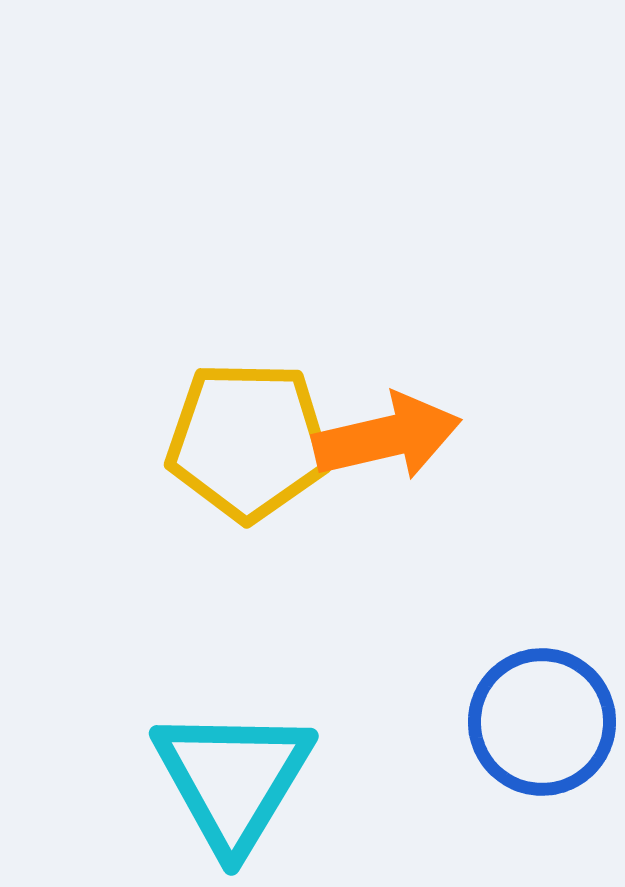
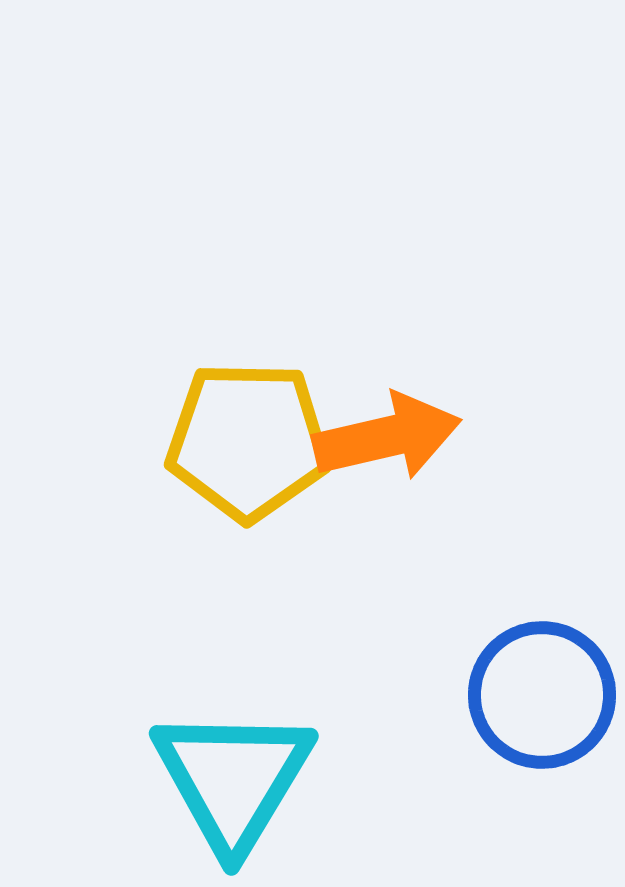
blue circle: moved 27 px up
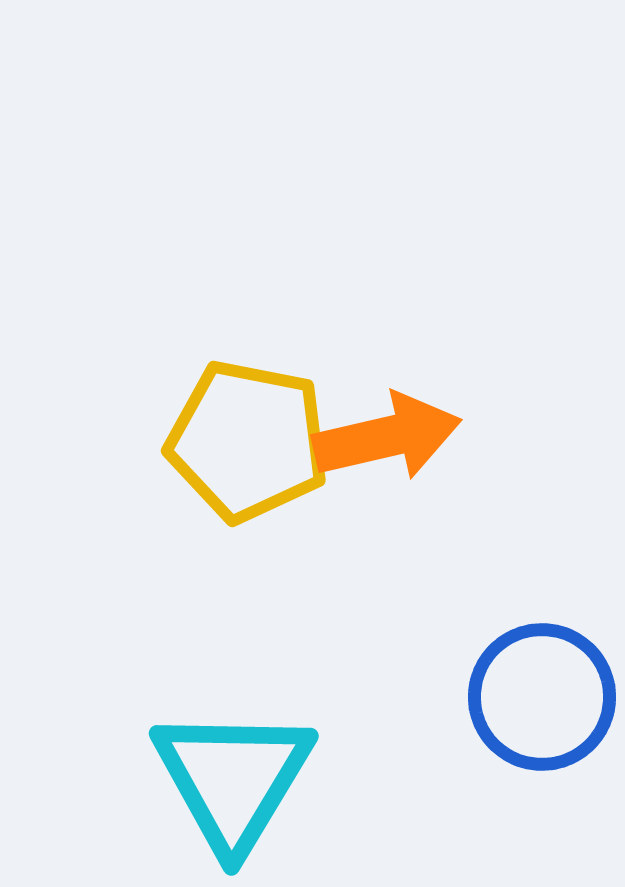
yellow pentagon: rotated 10 degrees clockwise
blue circle: moved 2 px down
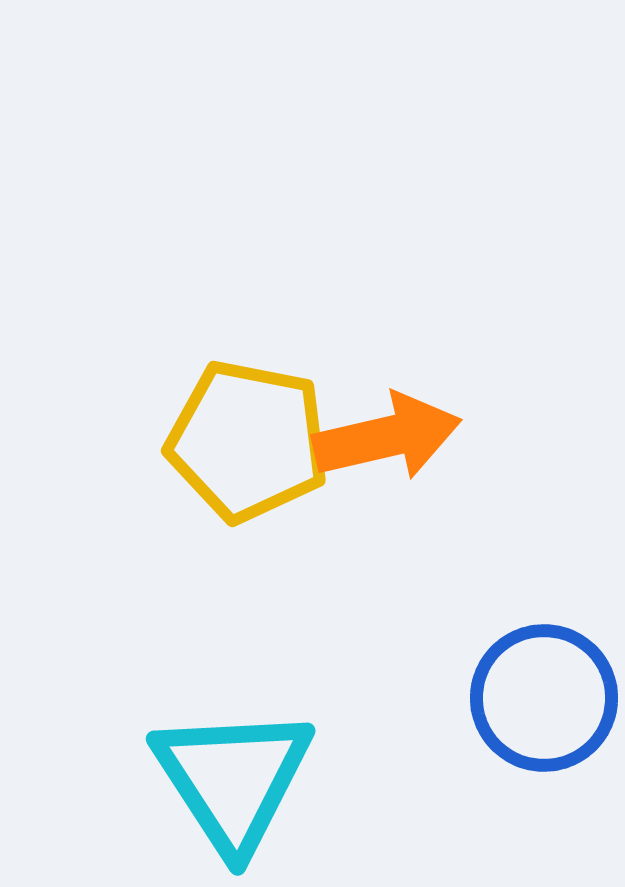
blue circle: moved 2 px right, 1 px down
cyan triangle: rotated 4 degrees counterclockwise
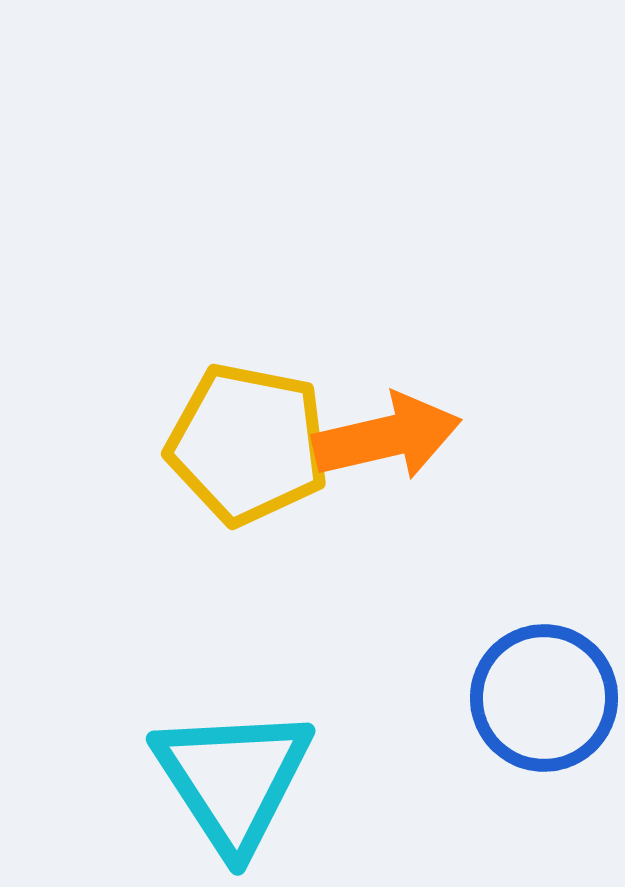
yellow pentagon: moved 3 px down
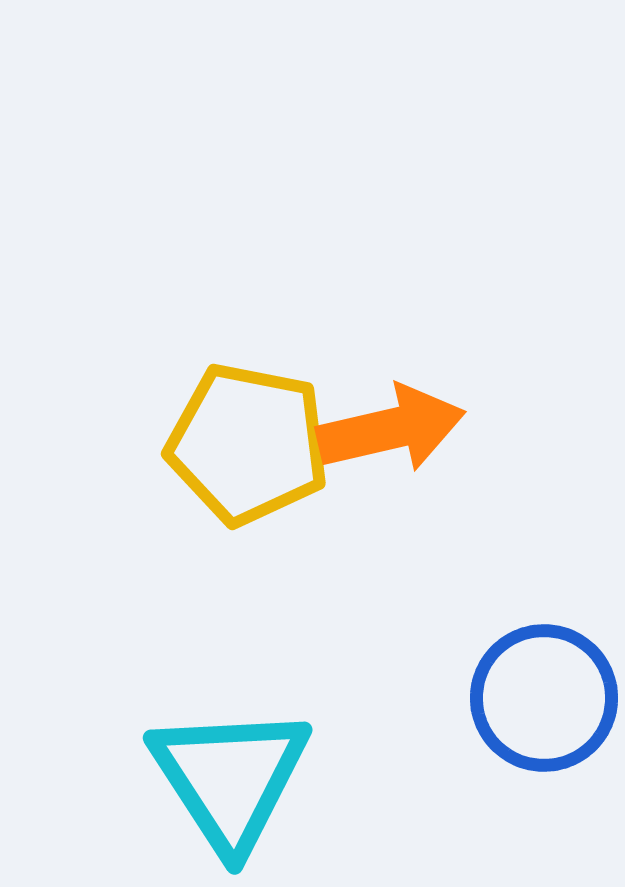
orange arrow: moved 4 px right, 8 px up
cyan triangle: moved 3 px left, 1 px up
